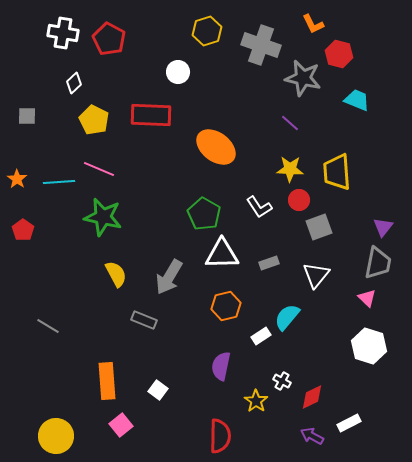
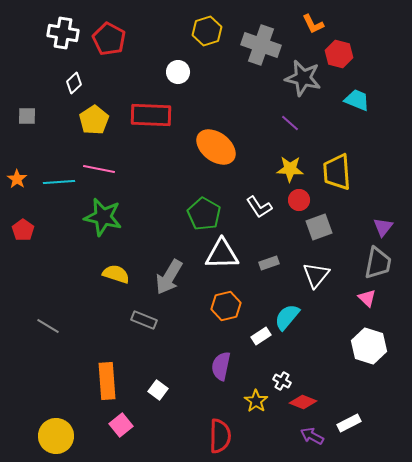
yellow pentagon at (94, 120): rotated 12 degrees clockwise
pink line at (99, 169): rotated 12 degrees counterclockwise
yellow semicircle at (116, 274): rotated 44 degrees counterclockwise
red diamond at (312, 397): moved 9 px left, 5 px down; rotated 48 degrees clockwise
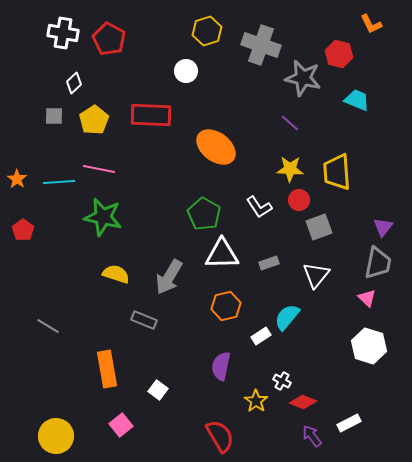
orange L-shape at (313, 24): moved 58 px right
white circle at (178, 72): moved 8 px right, 1 px up
gray square at (27, 116): moved 27 px right
orange rectangle at (107, 381): moved 12 px up; rotated 6 degrees counterclockwise
red semicircle at (220, 436): rotated 32 degrees counterclockwise
purple arrow at (312, 436): rotated 25 degrees clockwise
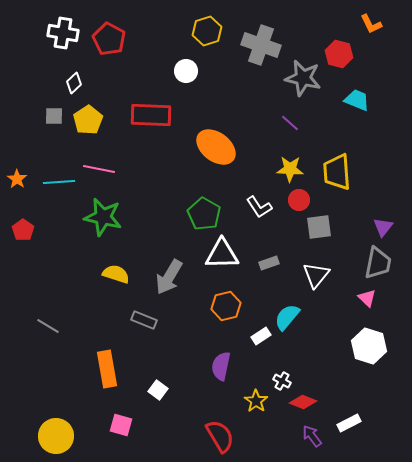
yellow pentagon at (94, 120): moved 6 px left
gray square at (319, 227): rotated 12 degrees clockwise
pink square at (121, 425): rotated 35 degrees counterclockwise
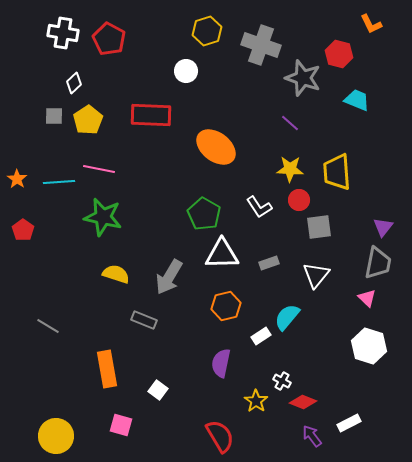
gray star at (303, 78): rotated 6 degrees clockwise
purple semicircle at (221, 366): moved 3 px up
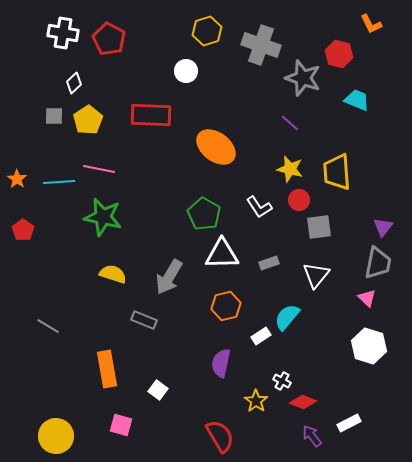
yellow star at (290, 169): rotated 12 degrees clockwise
yellow semicircle at (116, 274): moved 3 px left
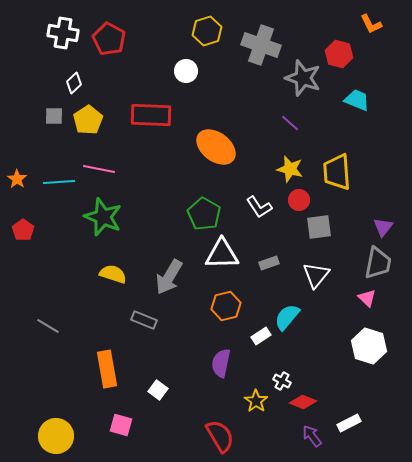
green star at (103, 217): rotated 9 degrees clockwise
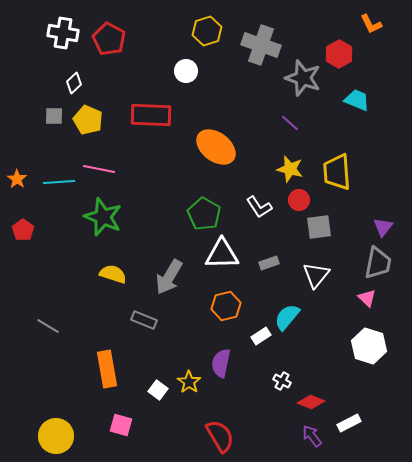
red hexagon at (339, 54): rotated 16 degrees clockwise
yellow pentagon at (88, 120): rotated 16 degrees counterclockwise
yellow star at (256, 401): moved 67 px left, 19 px up
red diamond at (303, 402): moved 8 px right
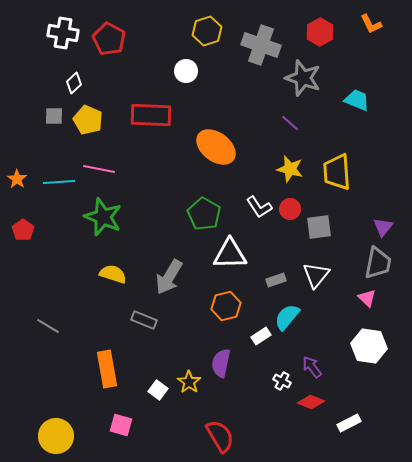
red hexagon at (339, 54): moved 19 px left, 22 px up
red circle at (299, 200): moved 9 px left, 9 px down
white triangle at (222, 254): moved 8 px right
gray rectangle at (269, 263): moved 7 px right, 17 px down
white hexagon at (369, 346): rotated 8 degrees counterclockwise
purple arrow at (312, 436): moved 69 px up
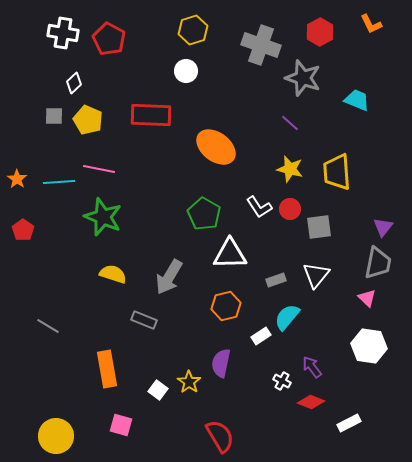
yellow hexagon at (207, 31): moved 14 px left, 1 px up
